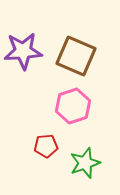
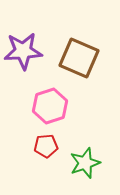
brown square: moved 3 px right, 2 px down
pink hexagon: moved 23 px left
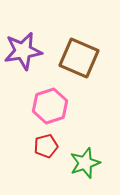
purple star: rotated 6 degrees counterclockwise
red pentagon: rotated 10 degrees counterclockwise
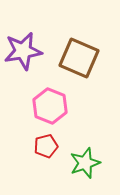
pink hexagon: rotated 20 degrees counterclockwise
